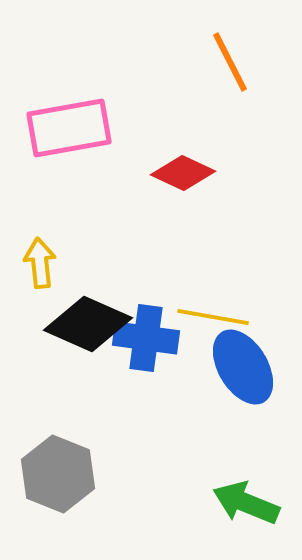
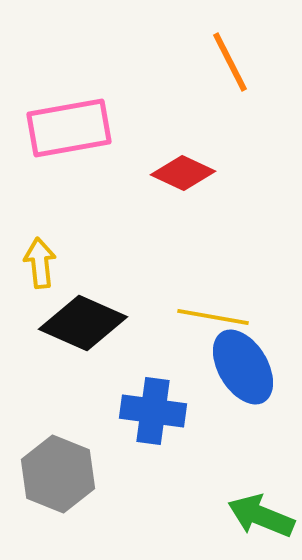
black diamond: moved 5 px left, 1 px up
blue cross: moved 7 px right, 73 px down
green arrow: moved 15 px right, 13 px down
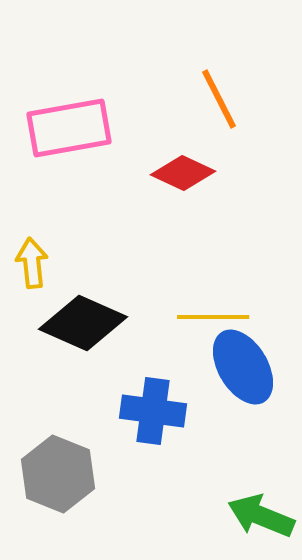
orange line: moved 11 px left, 37 px down
yellow arrow: moved 8 px left
yellow line: rotated 10 degrees counterclockwise
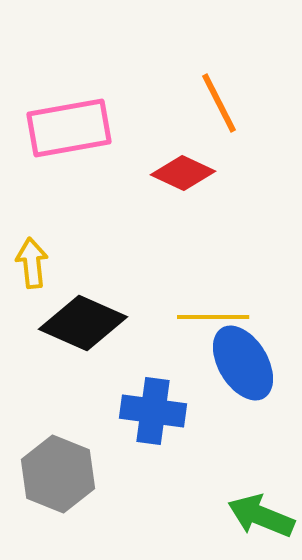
orange line: moved 4 px down
blue ellipse: moved 4 px up
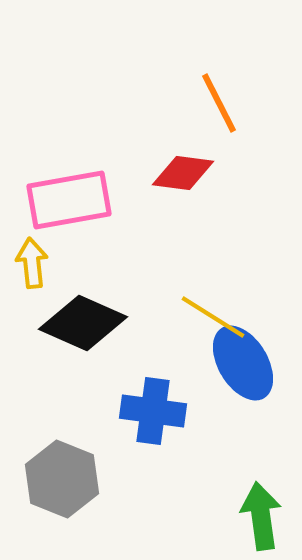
pink rectangle: moved 72 px down
red diamond: rotated 18 degrees counterclockwise
yellow line: rotated 32 degrees clockwise
gray hexagon: moved 4 px right, 5 px down
green arrow: rotated 60 degrees clockwise
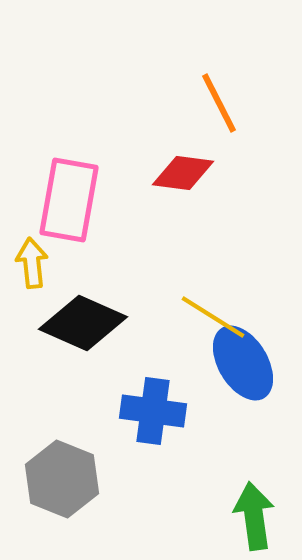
pink rectangle: rotated 70 degrees counterclockwise
green arrow: moved 7 px left
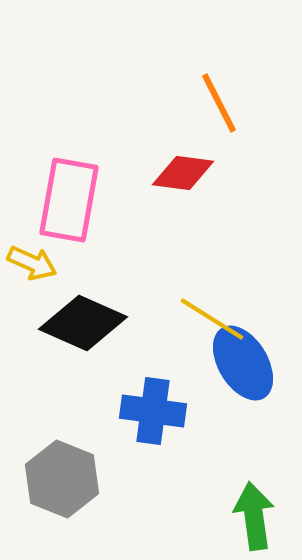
yellow arrow: rotated 120 degrees clockwise
yellow line: moved 1 px left, 2 px down
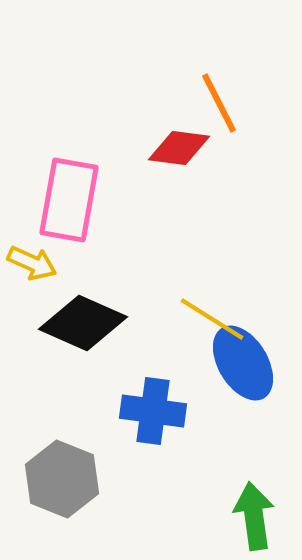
red diamond: moved 4 px left, 25 px up
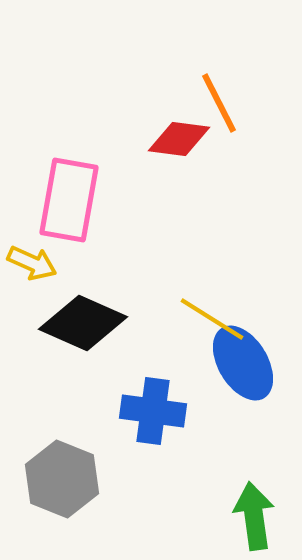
red diamond: moved 9 px up
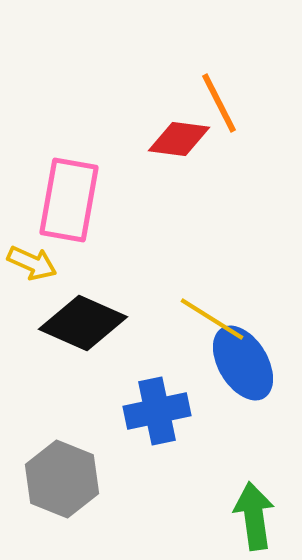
blue cross: moved 4 px right; rotated 20 degrees counterclockwise
